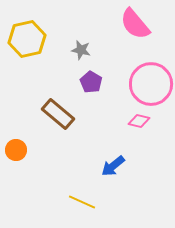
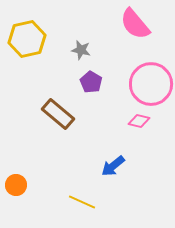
orange circle: moved 35 px down
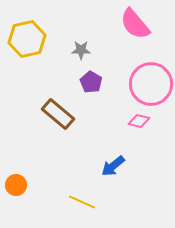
gray star: rotated 12 degrees counterclockwise
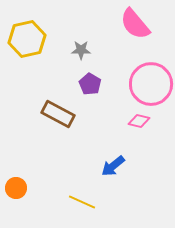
purple pentagon: moved 1 px left, 2 px down
brown rectangle: rotated 12 degrees counterclockwise
orange circle: moved 3 px down
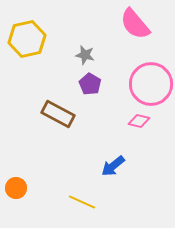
gray star: moved 4 px right, 5 px down; rotated 12 degrees clockwise
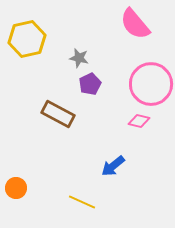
gray star: moved 6 px left, 3 px down
purple pentagon: rotated 15 degrees clockwise
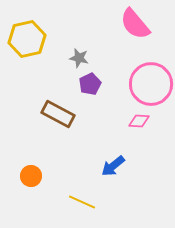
pink diamond: rotated 10 degrees counterclockwise
orange circle: moved 15 px right, 12 px up
